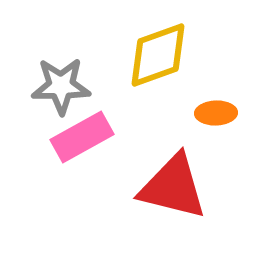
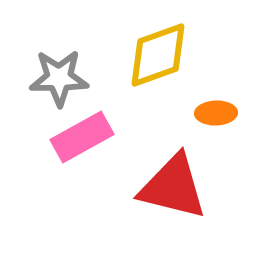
gray star: moved 2 px left, 8 px up
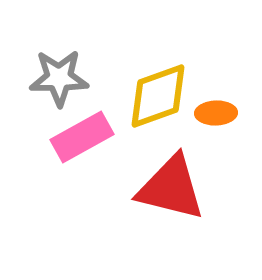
yellow diamond: moved 41 px down
red triangle: moved 2 px left, 1 px down
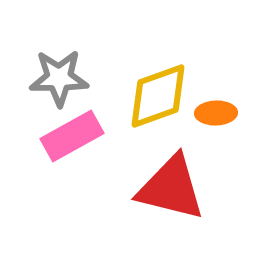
pink rectangle: moved 10 px left, 1 px up
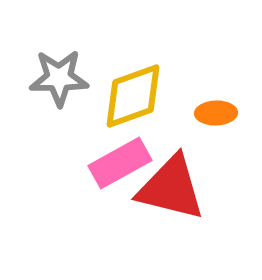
yellow diamond: moved 25 px left
pink rectangle: moved 48 px right, 27 px down
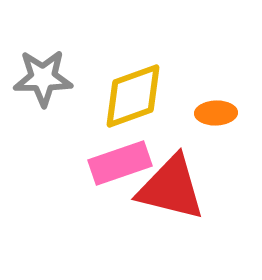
gray star: moved 16 px left
pink rectangle: rotated 10 degrees clockwise
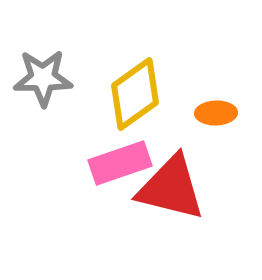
yellow diamond: moved 2 px right, 2 px up; rotated 16 degrees counterclockwise
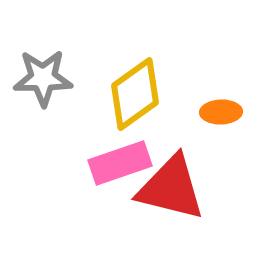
orange ellipse: moved 5 px right, 1 px up
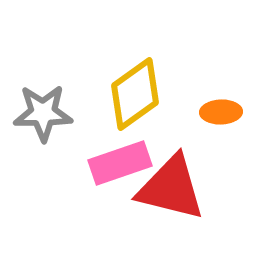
gray star: moved 35 px down
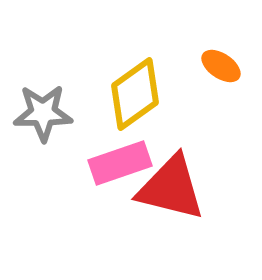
orange ellipse: moved 46 px up; rotated 36 degrees clockwise
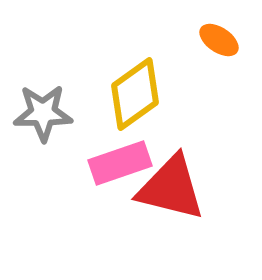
orange ellipse: moved 2 px left, 26 px up
